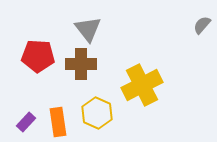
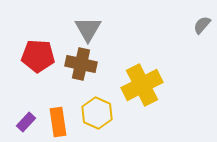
gray triangle: rotated 8 degrees clockwise
brown cross: rotated 12 degrees clockwise
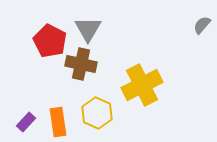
red pentagon: moved 12 px right, 15 px up; rotated 24 degrees clockwise
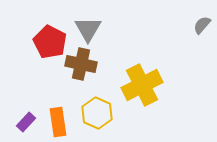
red pentagon: moved 1 px down
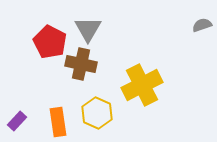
gray semicircle: rotated 30 degrees clockwise
purple rectangle: moved 9 px left, 1 px up
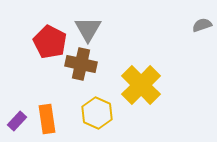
yellow cross: moved 1 px left; rotated 18 degrees counterclockwise
orange rectangle: moved 11 px left, 3 px up
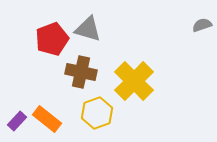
gray triangle: rotated 44 degrees counterclockwise
red pentagon: moved 2 px right, 3 px up; rotated 24 degrees clockwise
brown cross: moved 8 px down
yellow cross: moved 7 px left, 4 px up
yellow hexagon: rotated 16 degrees clockwise
orange rectangle: rotated 44 degrees counterclockwise
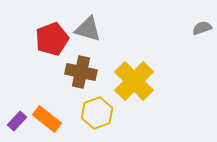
gray semicircle: moved 3 px down
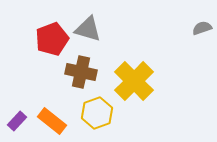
orange rectangle: moved 5 px right, 2 px down
